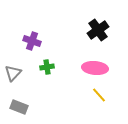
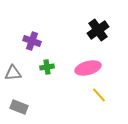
pink ellipse: moved 7 px left; rotated 20 degrees counterclockwise
gray triangle: rotated 42 degrees clockwise
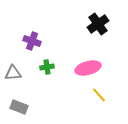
black cross: moved 6 px up
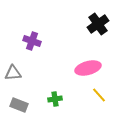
green cross: moved 8 px right, 32 px down
gray rectangle: moved 2 px up
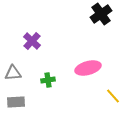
black cross: moved 3 px right, 10 px up
purple cross: rotated 24 degrees clockwise
yellow line: moved 14 px right, 1 px down
green cross: moved 7 px left, 19 px up
gray rectangle: moved 3 px left, 3 px up; rotated 24 degrees counterclockwise
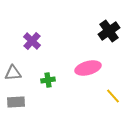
black cross: moved 8 px right, 17 px down
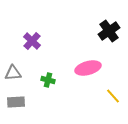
green cross: rotated 24 degrees clockwise
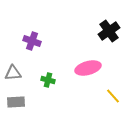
purple cross: rotated 24 degrees counterclockwise
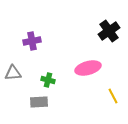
purple cross: rotated 30 degrees counterclockwise
yellow line: rotated 14 degrees clockwise
gray rectangle: moved 23 px right
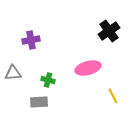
purple cross: moved 1 px left, 1 px up
